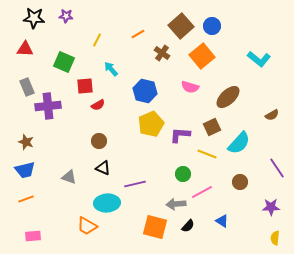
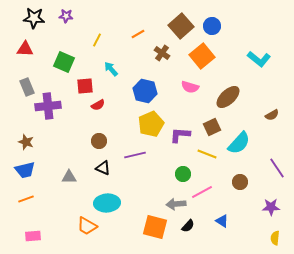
gray triangle at (69, 177): rotated 21 degrees counterclockwise
purple line at (135, 184): moved 29 px up
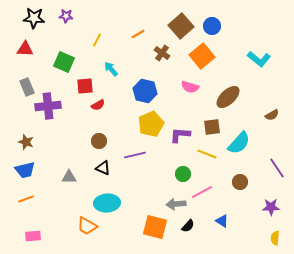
brown square at (212, 127): rotated 18 degrees clockwise
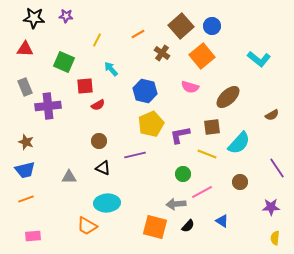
gray rectangle at (27, 87): moved 2 px left
purple L-shape at (180, 135): rotated 15 degrees counterclockwise
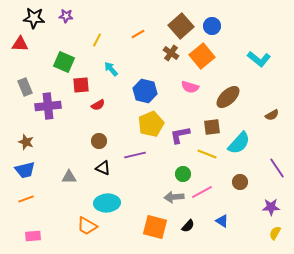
red triangle at (25, 49): moved 5 px left, 5 px up
brown cross at (162, 53): moved 9 px right
red square at (85, 86): moved 4 px left, 1 px up
gray arrow at (176, 204): moved 2 px left, 7 px up
yellow semicircle at (275, 238): moved 5 px up; rotated 24 degrees clockwise
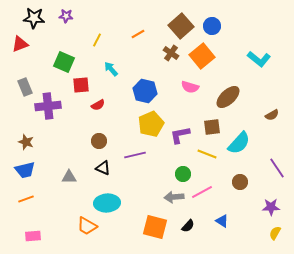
red triangle at (20, 44): rotated 24 degrees counterclockwise
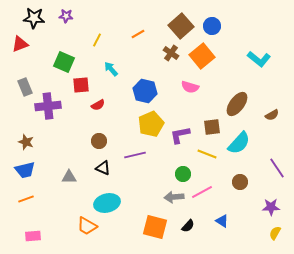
brown ellipse at (228, 97): moved 9 px right, 7 px down; rotated 10 degrees counterclockwise
cyan ellipse at (107, 203): rotated 10 degrees counterclockwise
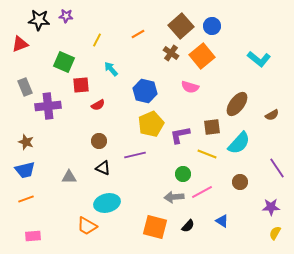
black star at (34, 18): moved 5 px right, 2 px down
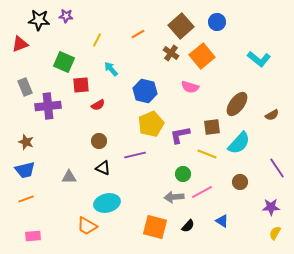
blue circle at (212, 26): moved 5 px right, 4 px up
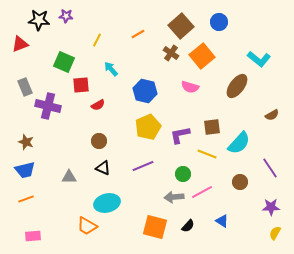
blue circle at (217, 22): moved 2 px right
brown ellipse at (237, 104): moved 18 px up
purple cross at (48, 106): rotated 20 degrees clockwise
yellow pentagon at (151, 124): moved 3 px left, 3 px down
purple line at (135, 155): moved 8 px right, 11 px down; rotated 10 degrees counterclockwise
purple line at (277, 168): moved 7 px left
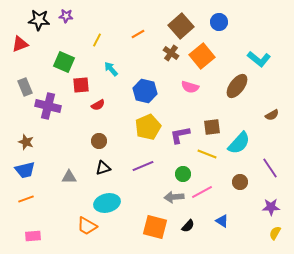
black triangle at (103, 168): rotated 42 degrees counterclockwise
